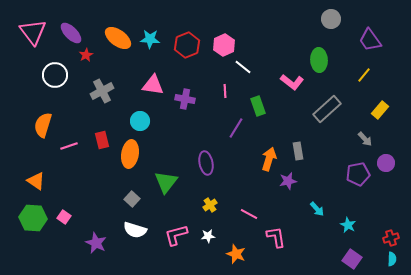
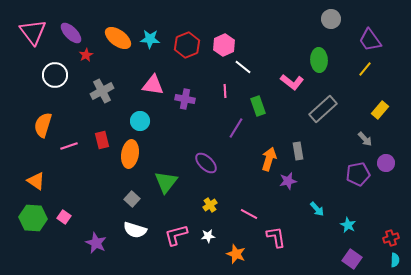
yellow line at (364, 75): moved 1 px right, 6 px up
gray rectangle at (327, 109): moved 4 px left
purple ellipse at (206, 163): rotated 35 degrees counterclockwise
cyan semicircle at (392, 259): moved 3 px right, 1 px down
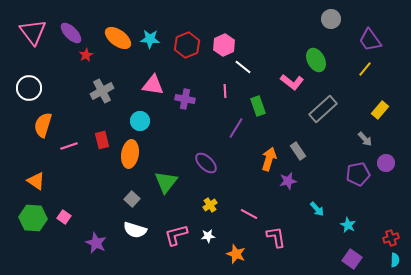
green ellipse at (319, 60): moved 3 px left; rotated 25 degrees counterclockwise
white circle at (55, 75): moved 26 px left, 13 px down
gray rectangle at (298, 151): rotated 24 degrees counterclockwise
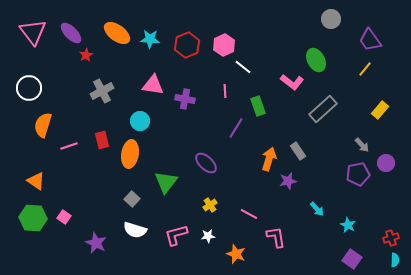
orange ellipse at (118, 38): moved 1 px left, 5 px up
gray arrow at (365, 139): moved 3 px left, 6 px down
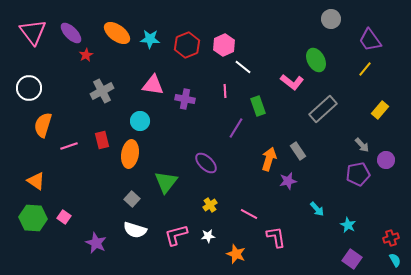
purple circle at (386, 163): moved 3 px up
cyan semicircle at (395, 260): rotated 32 degrees counterclockwise
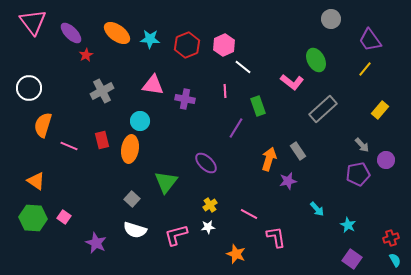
pink triangle at (33, 32): moved 10 px up
pink line at (69, 146): rotated 42 degrees clockwise
orange ellipse at (130, 154): moved 5 px up
white star at (208, 236): moved 9 px up
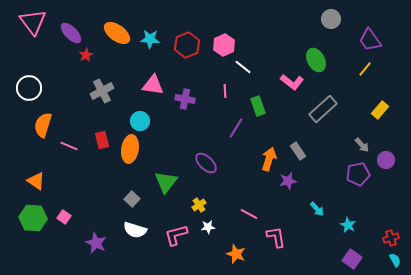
yellow cross at (210, 205): moved 11 px left
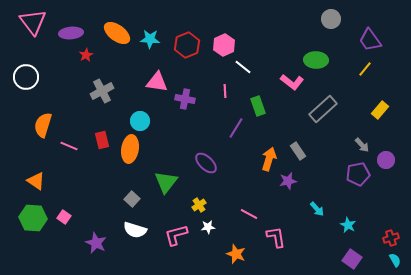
purple ellipse at (71, 33): rotated 50 degrees counterclockwise
green ellipse at (316, 60): rotated 60 degrees counterclockwise
pink triangle at (153, 85): moved 4 px right, 3 px up
white circle at (29, 88): moved 3 px left, 11 px up
